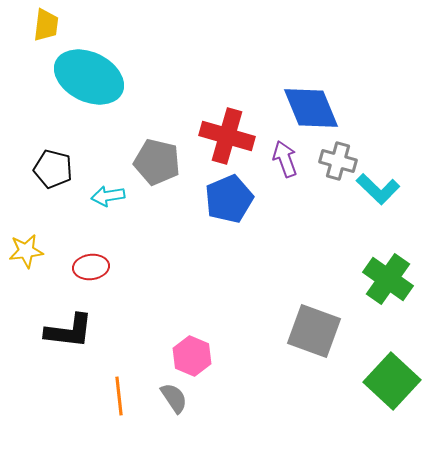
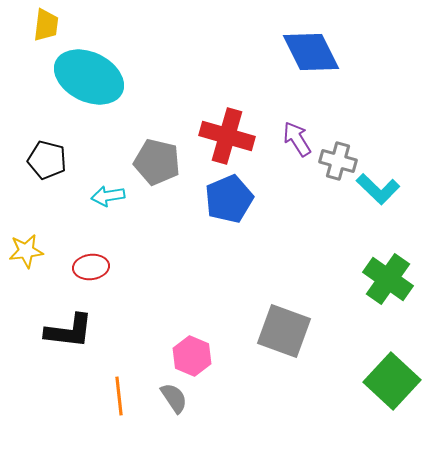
blue diamond: moved 56 px up; rotated 4 degrees counterclockwise
purple arrow: moved 12 px right, 20 px up; rotated 12 degrees counterclockwise
black pentagon: moved 6 px left, 9 px up
gray square: moved 30 px left
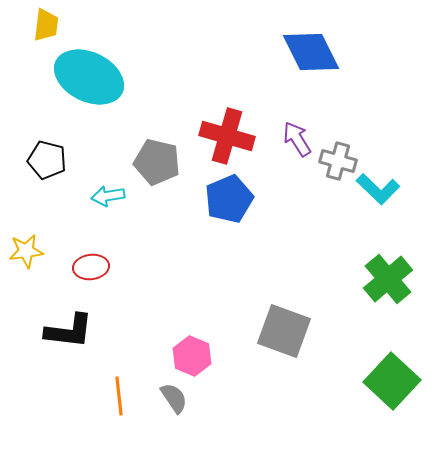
green cross: rotated 15 degrees clockwise
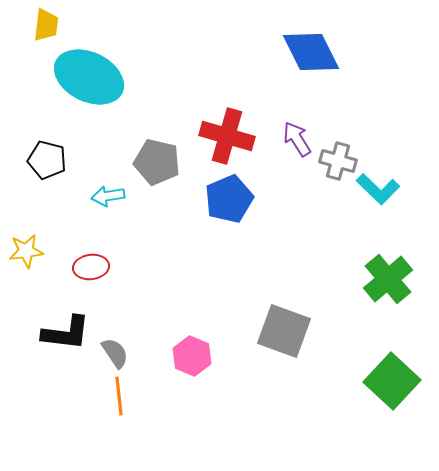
black L-shape: moved 3 px left, 2 px down
gray semicircle: moved 59 px left, 45 px up
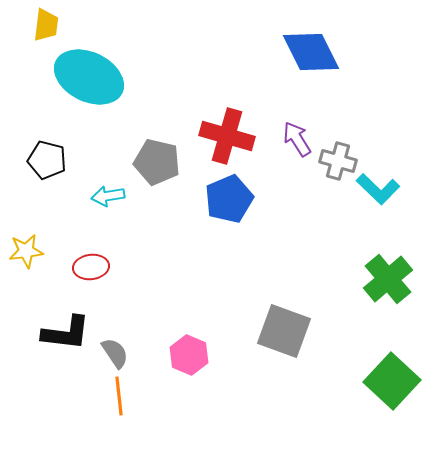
pink hexagon: moved 3 px left, 1 px up
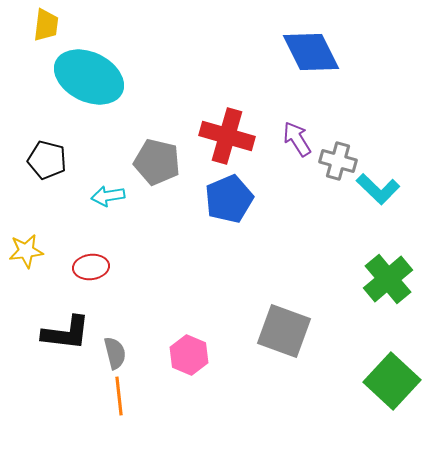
gray semicircle: rotated 20 degrees clockwise
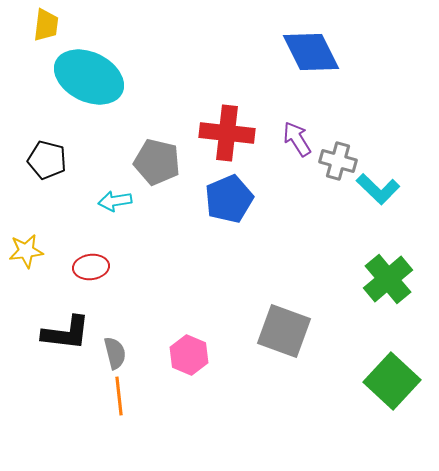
red cross: moved 3 px up; rotated 10 degrees counterclockwise
cyan arrow: moved 7 px right, 5 px down
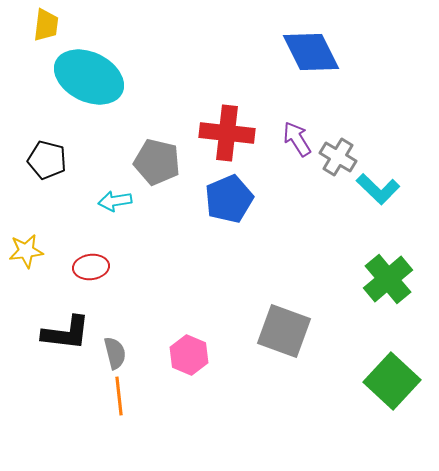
gray cross: moved 4 px up; rotated 15 degrees clockwise
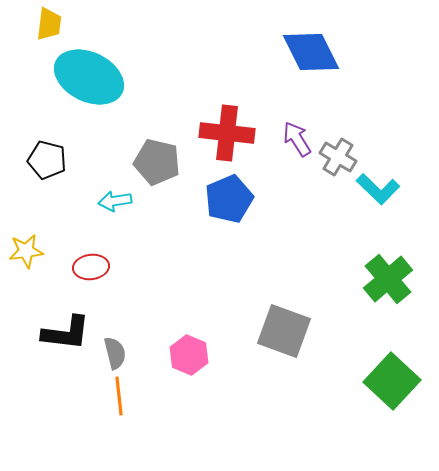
yellow trapezoid: moved 3 px right, 1 px up
